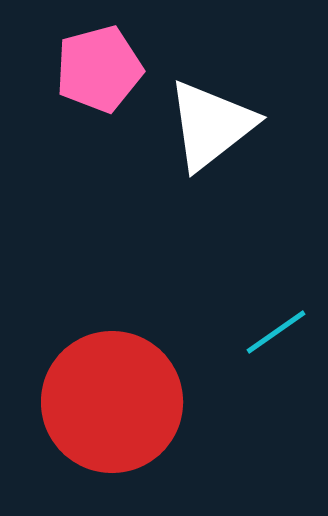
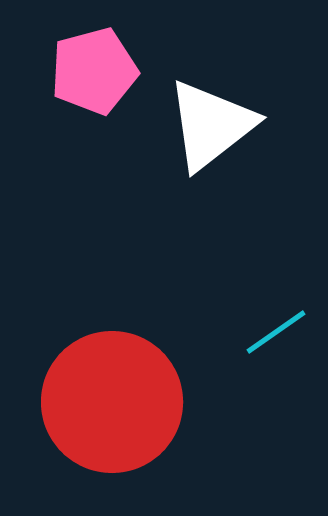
pink pentagon: moved 5 px left, 2 px down
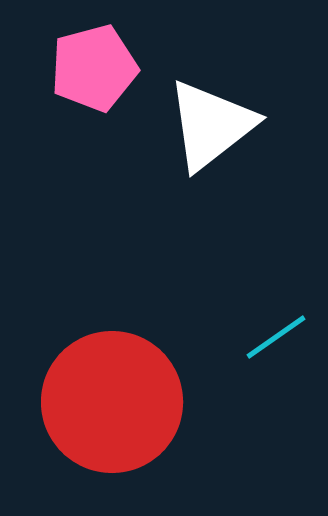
pink pentagon: moved 3 px up
cyan line: moved 5 px down
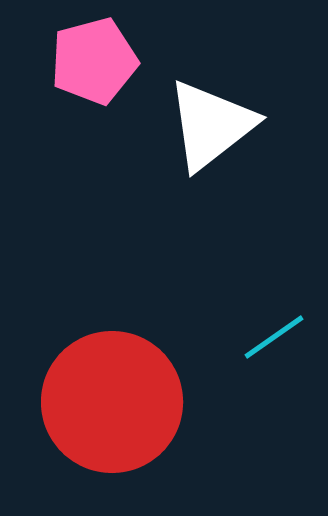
pink pentagon: moved 7 px up
cyan line: moved 2 px left
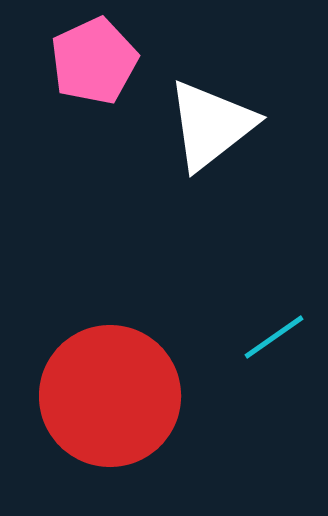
pink pentagon: rotated 10 degrees counterclockwise
red circle: moved 2 px left, 6 px up
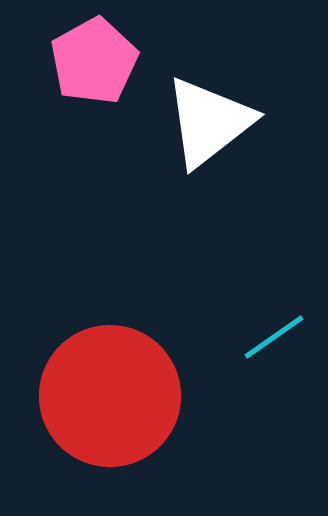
pink pentagon: rotated 4 degrees counterclockwise
white triangle: moved 2 px left, 3 px up
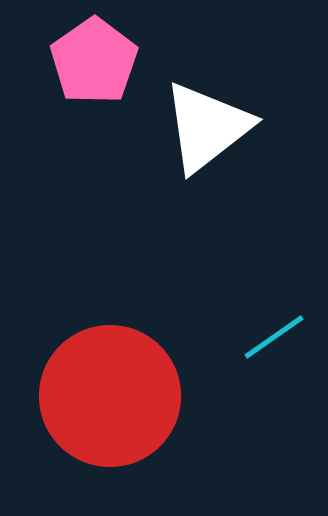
pink pentagon: rotated 6 degrees counterclockwise
white triangle: moved 2 px left, 5 px down
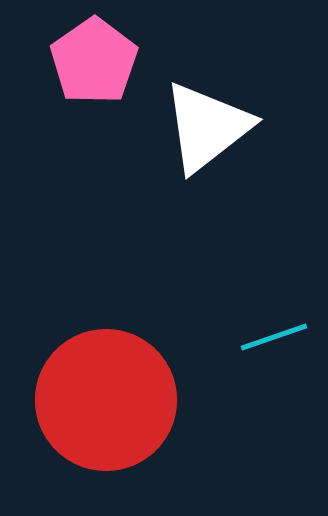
cyan line: rotated 16 degrees clockwise
red circle: moved 4 px left, 4 px down
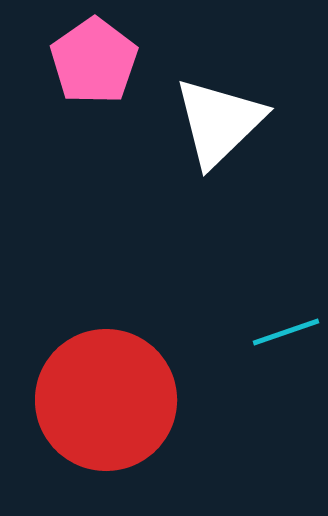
white triangle: moved 12 px right, 5 px up; rotated 6 degrees counterclockwise
cyan line: moved 12 px right, 5 px up
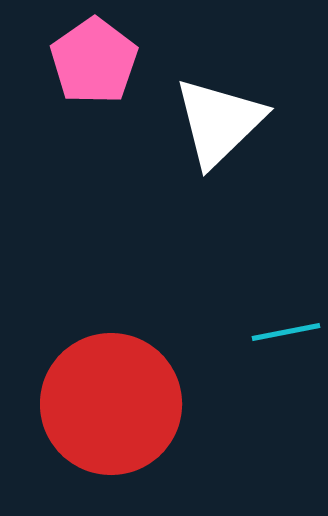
cyan line: rotated 8 degrees clockwise
red circle: moved 5 px right, 4 px down
